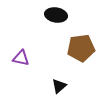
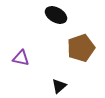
black ellipse: rotated 20 degrees clockwise
brown pentagon: rotated 12 degrees counterclockwise
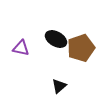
black ellipse: moved 24 px down
purple triangle: moved 10 px up
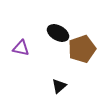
black ellipse: moved 2 px right, 6 px up
brown pentagon: moved 1 px right, 1 px down
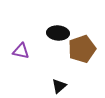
black ellipse: rotated 25 degrees counterclockwise
purple triangle: moved 3 px down
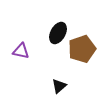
black ellipse: rotated 65 degrees counterclockwise
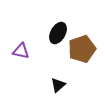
black triangle: moved 1 px left, 1 px up
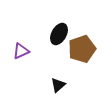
black ellipse: moved 1 px right, 1 px down
purple triangle: rotated 36 degrees counterclockwise
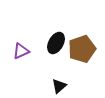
black ellipse: moved 3 px left, 9 px down
black triangle: moved 1 px right, 1 px down
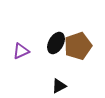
brown pentagon: moved 4 px left, 3 px up
black triangle: rotated 14 degrees clockwise
